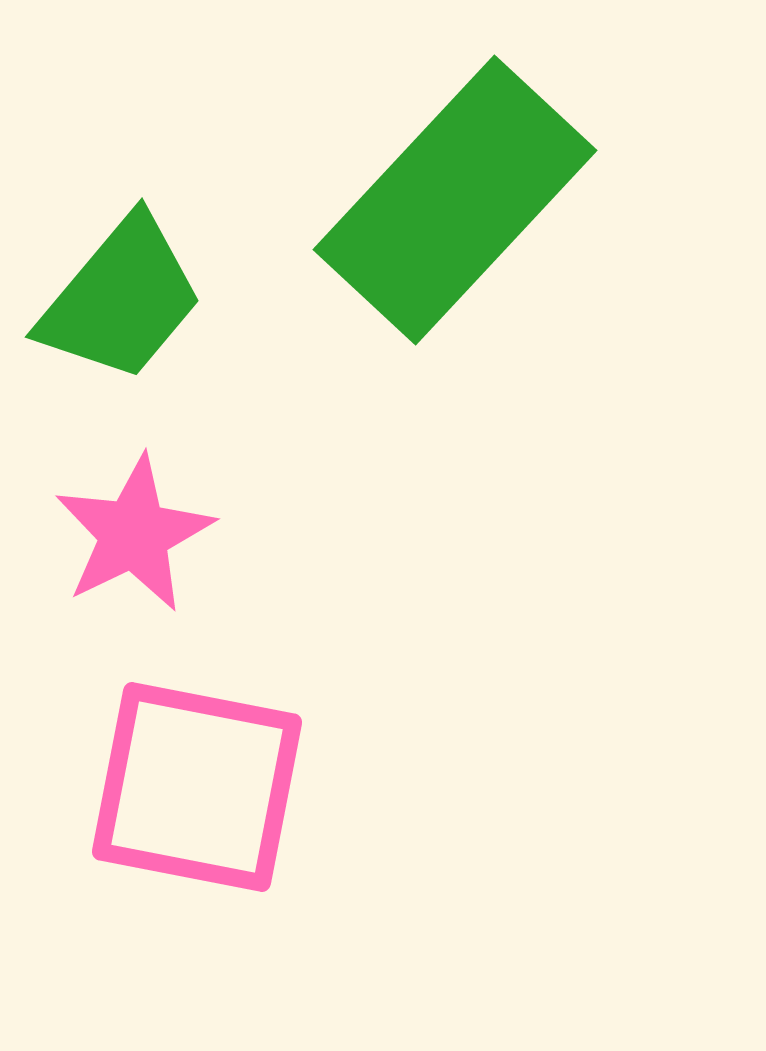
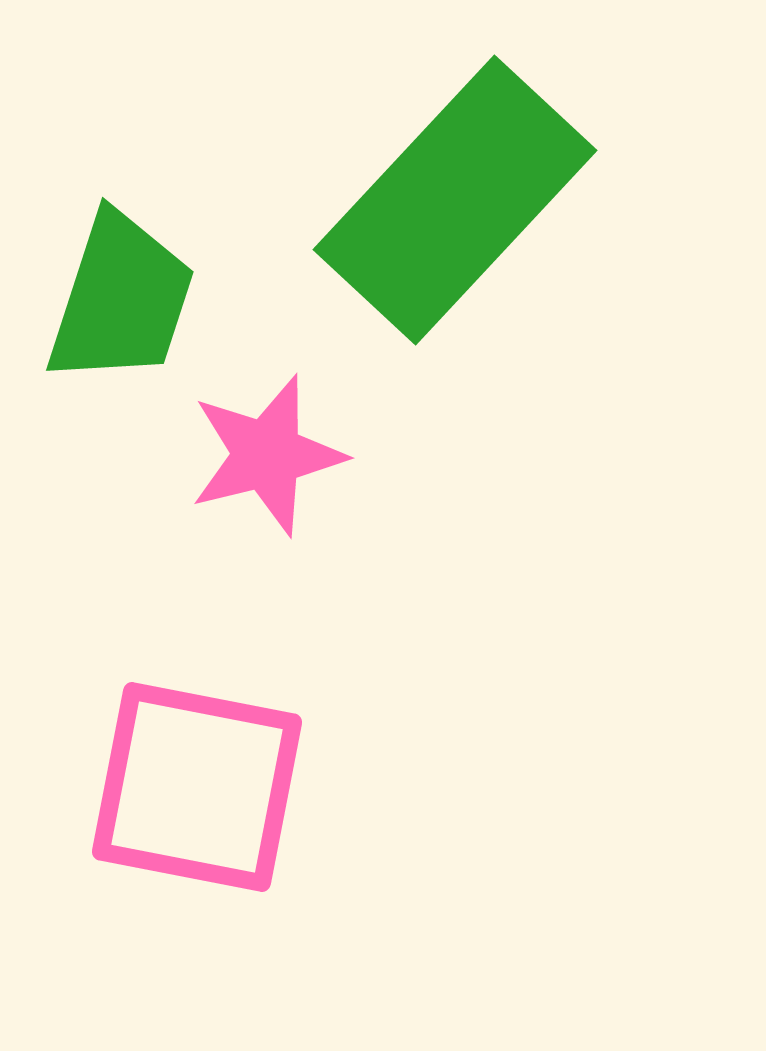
green trapezoid: rotated 22 degrees counterclockwise
pink star: moved 133 px right, 79 px up; rotated 12 degrees clockwise
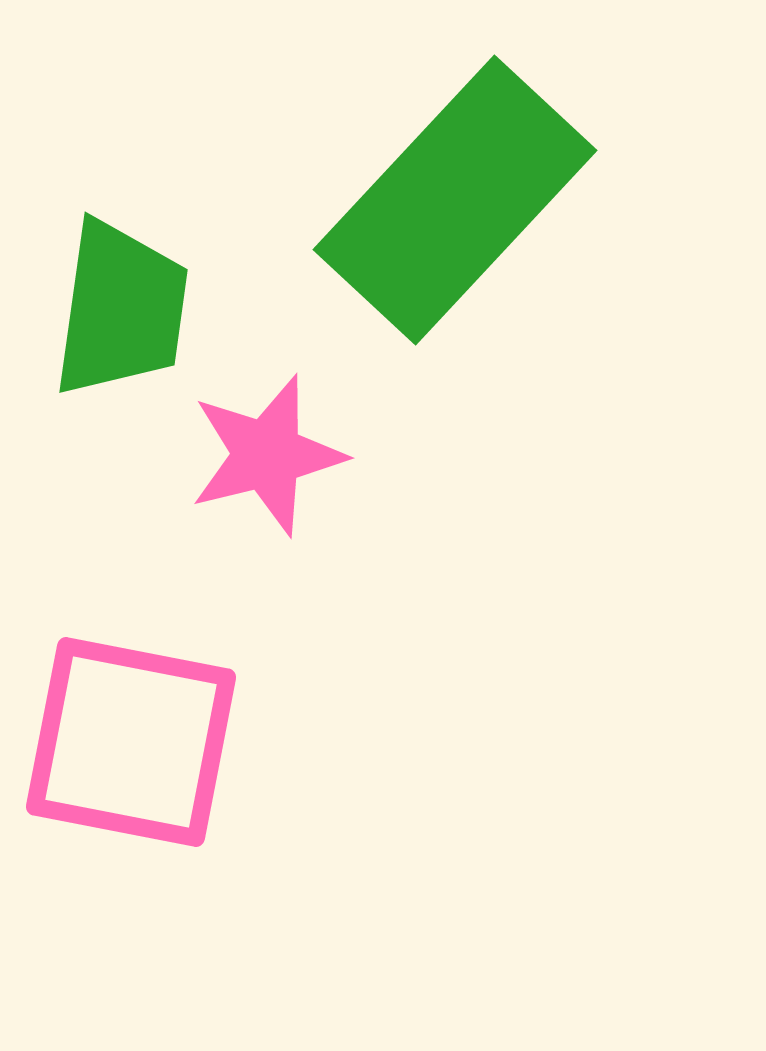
green trapezoid: moved 10 px down; rotated 10 degrees counterclockwise
pink square: moved 66 px left, 45 px up
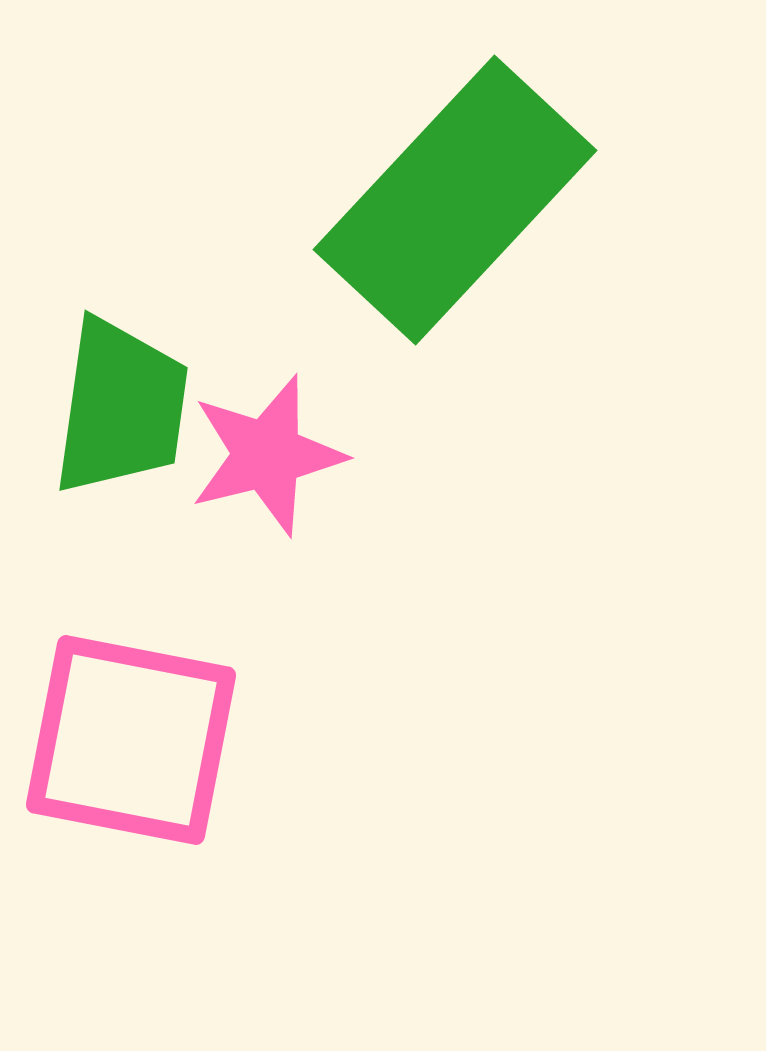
green trapezoid: moved 98 px down
pink square: moved 2 px up
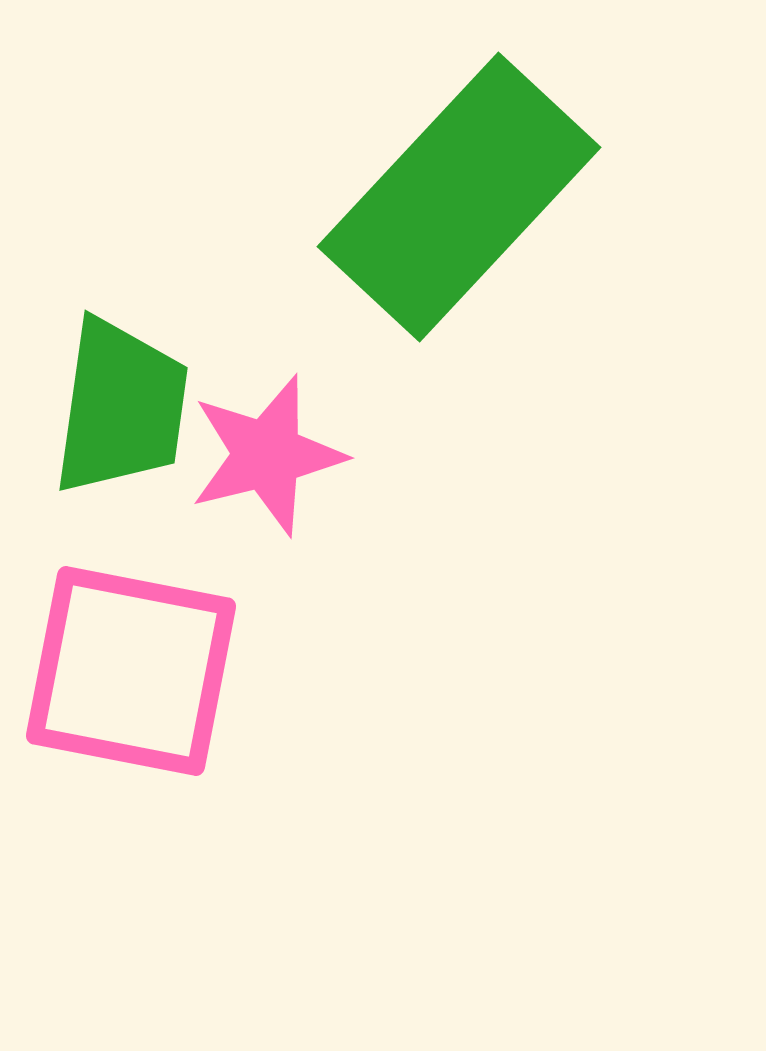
green rectangle: moved 4 px right, 3 px up
pink square: moved 69 px up
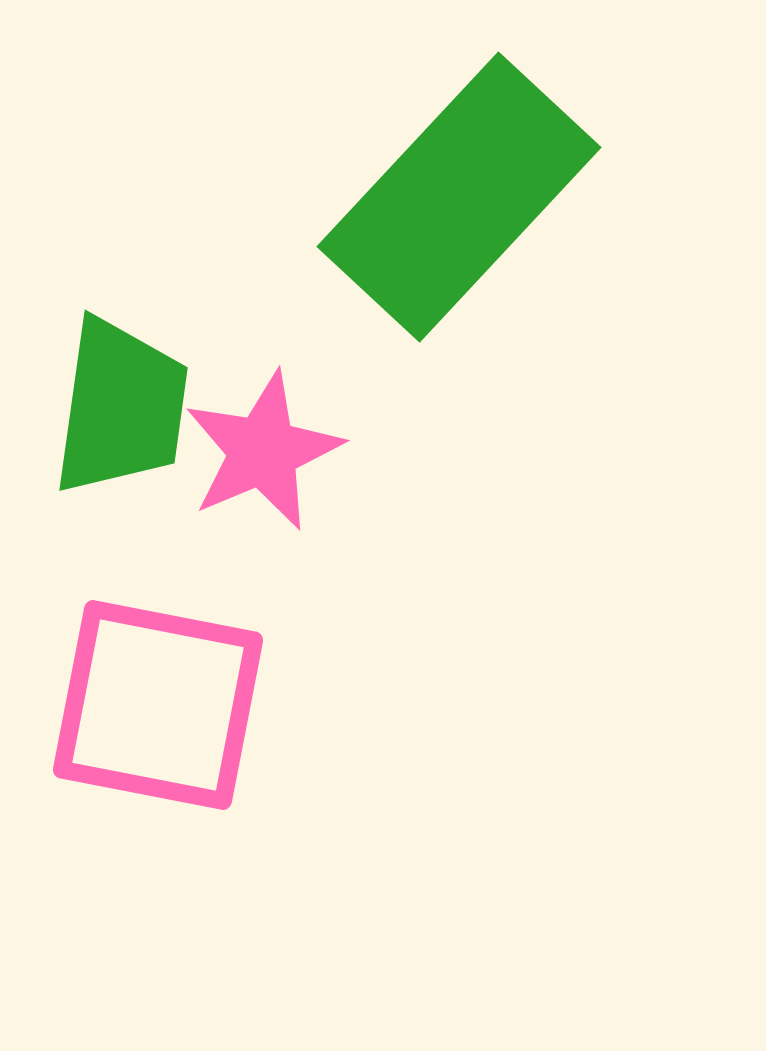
pink star: moved 4 px left, 4 px up; rotated 9 degrees counterclockwise
pink square: moved 27 px right, 34 px down
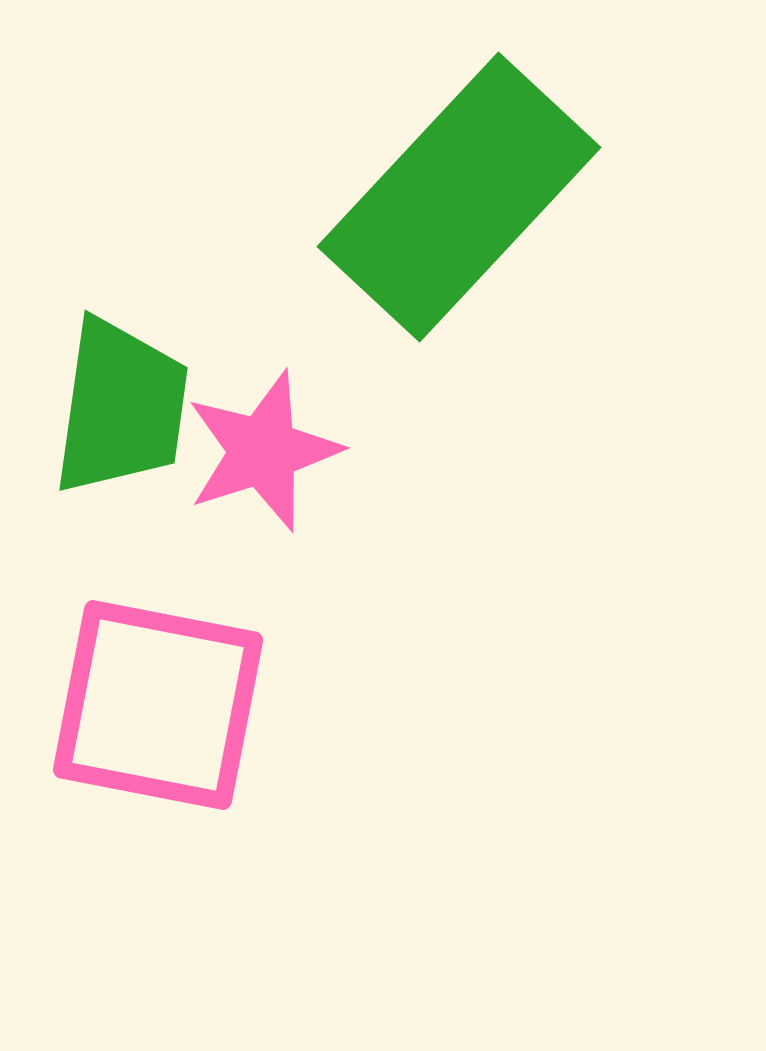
pink star: rotated 5 degrees clockwise
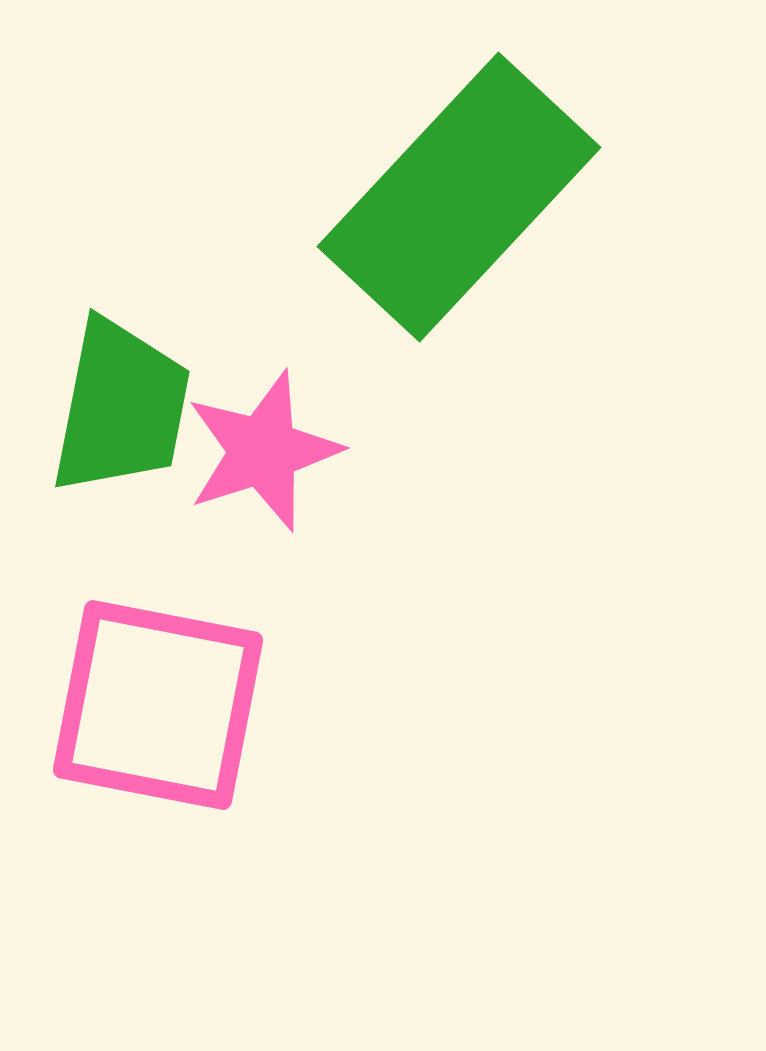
green trapezoid: rotated 3 degrees clockwise
